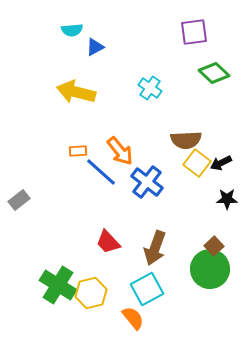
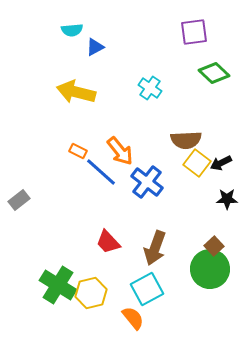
orange rectangle: rotated 30 degrees clockwise
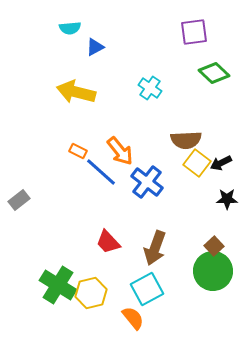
cyan semicircle: moved 2 px left, 2 px up
green circle: moved 3 px right, 2 px down
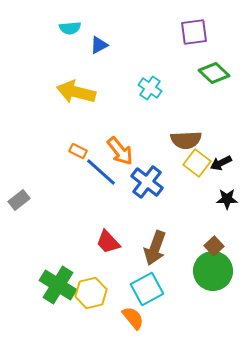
blue triangle: moved 4 px right, 2 px up
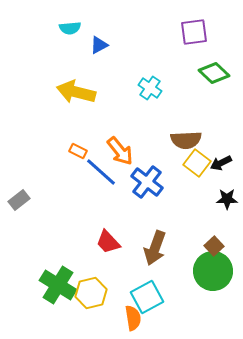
cyan square: moved 8 px down
orange semicircle: rotated 30 degrees clockwise
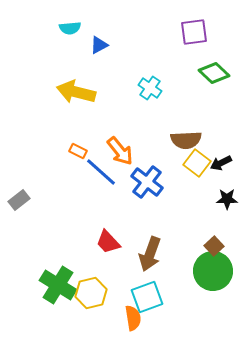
brown arrow: moved 5 px left, 6 px down
cyan square: rotated 8 degrees clockwise
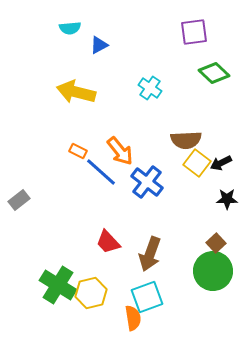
brown square: moved 2 px right, 3 px up
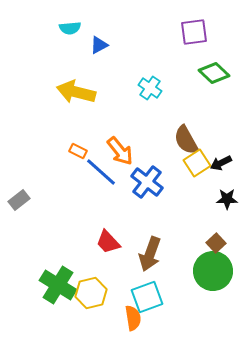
brown semicircle: rotated 64 degrees clockwise
yellow square: rotated 20 degrees clockwise
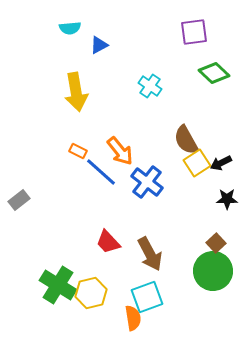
cyan cross: moved 2 px up
yellow arrow: rotated 114 degrees counterclockwise
brown arrow: rotated 48 degrees counterclockwise
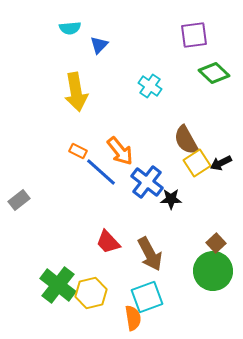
purple square: moved 3 px down
blue triangle: rotated 18 degrees counterclockwise
black star: moved 56 px left
green cross: rotated 6 degrees clockwise
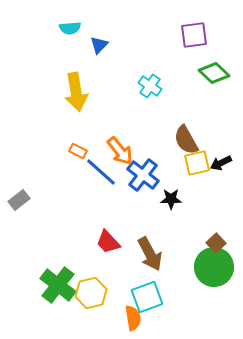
yellow square: rotated 20 degrees clockwise
blue cross: moved 4 px left, 7 px up
green circle: moved 1 px right, 4 px up
